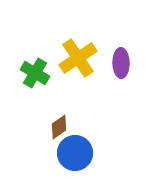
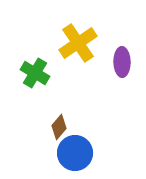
yellow cross: moved 15 px up
purple ellipse: moved 1 px right, 1 px up
brown diamond: rotated 15 degrees counterclockwise
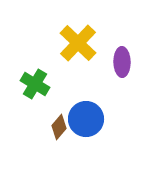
yellow cross: rotated 12 degrees counterclockwise
green cross: moved 11 px down
blue circle: moved 11 px right, 34 px up
